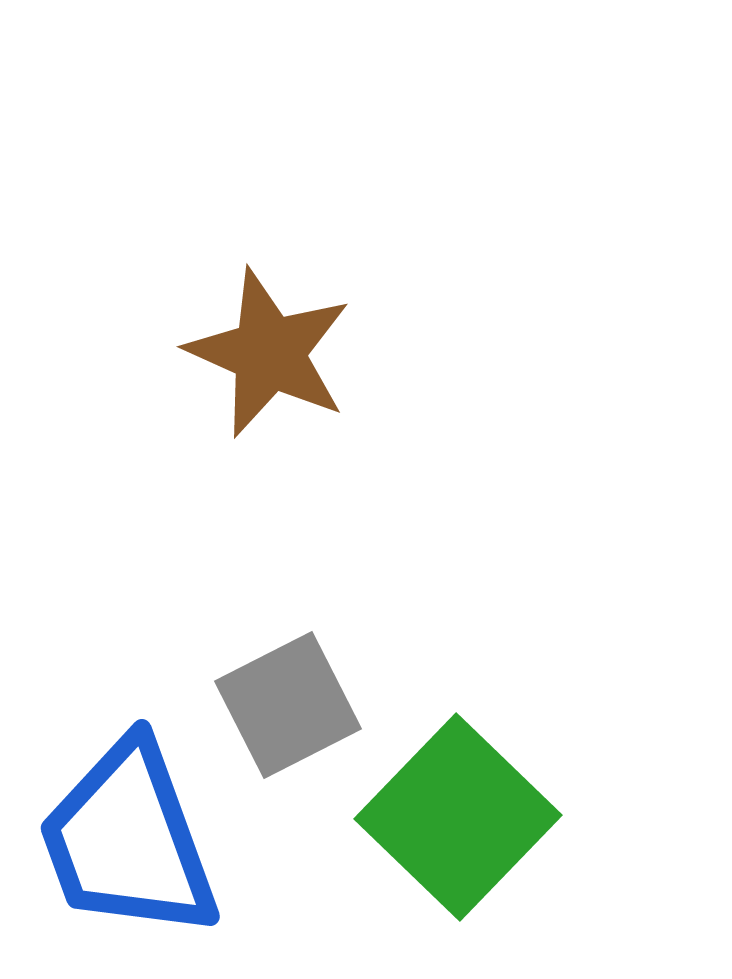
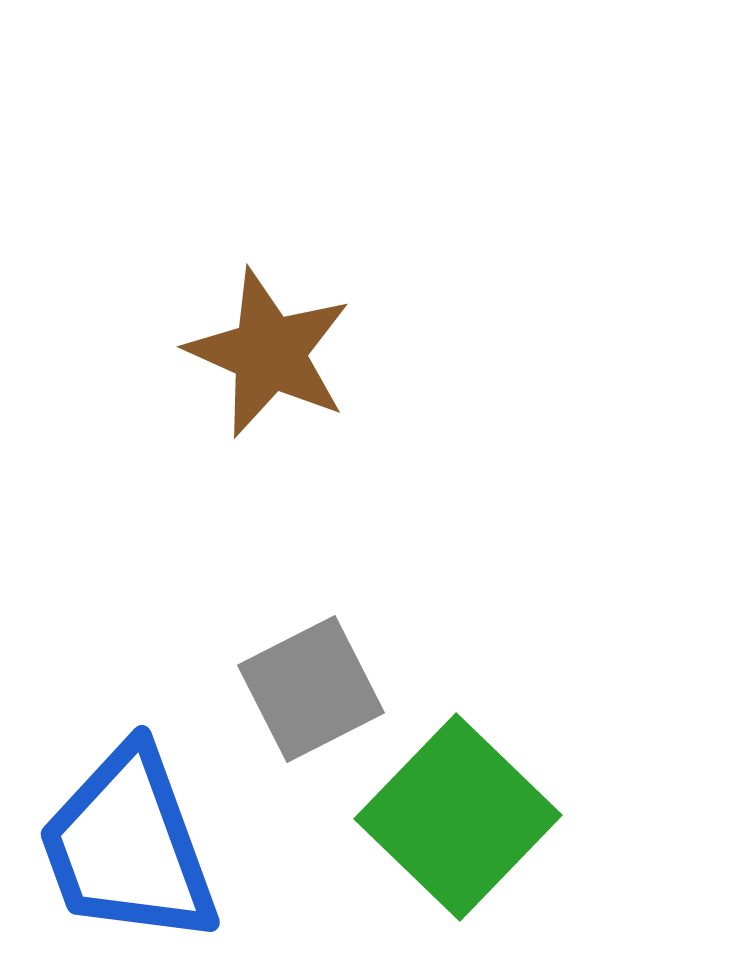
gray square: moved 23 px right, 16 px up
blue trapezoid: moved 6 px down
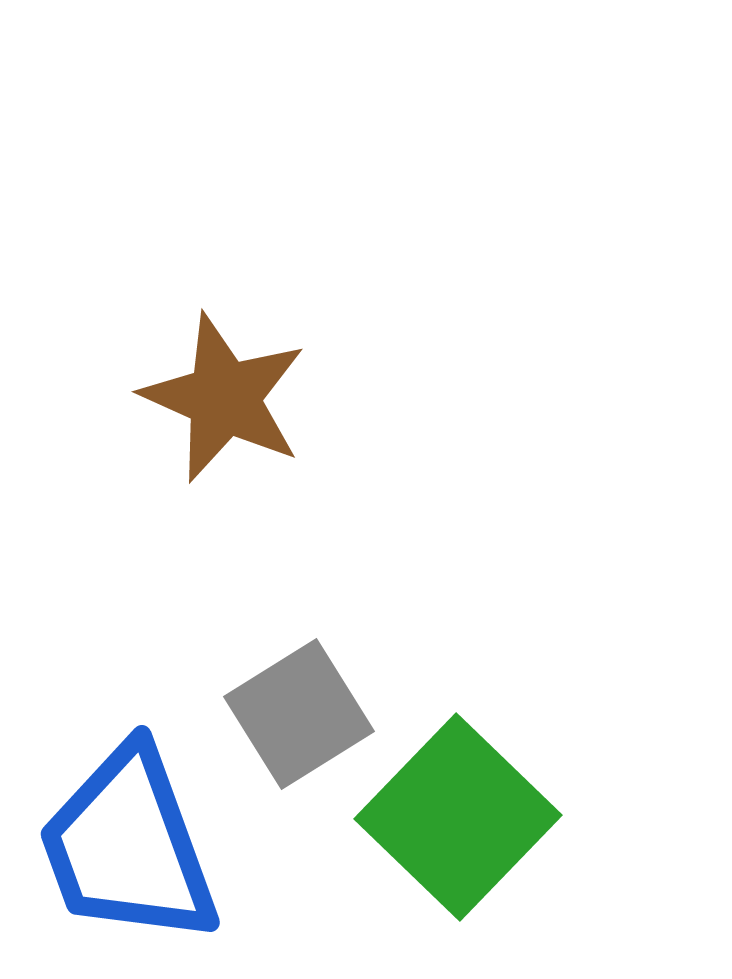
brown star: moved 45 px left, 45 px down
gray square: moved 12 px left, 25 px down; rotated 5 degrees counterclockwise
